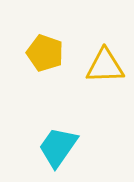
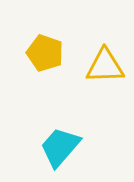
cyan trapezoid: moved 2 px right; rotated 6 degrees clockwise
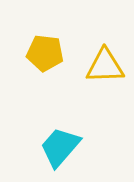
yellow pentagon: rotated 12 degrees counterclockwise
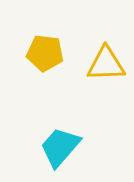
yellow triangle: moved 1 px right, 2 px up
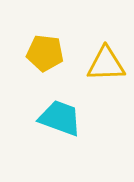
cyan trapezoid: moved 29 px up; rotated 69 degrees clockwise
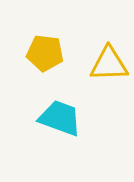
yellow triangle: moved 3 px right
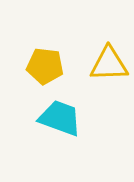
yellow pentagon: moved 13 px down
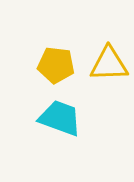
yellow pentagon: moved 11 px right, 1 px up
